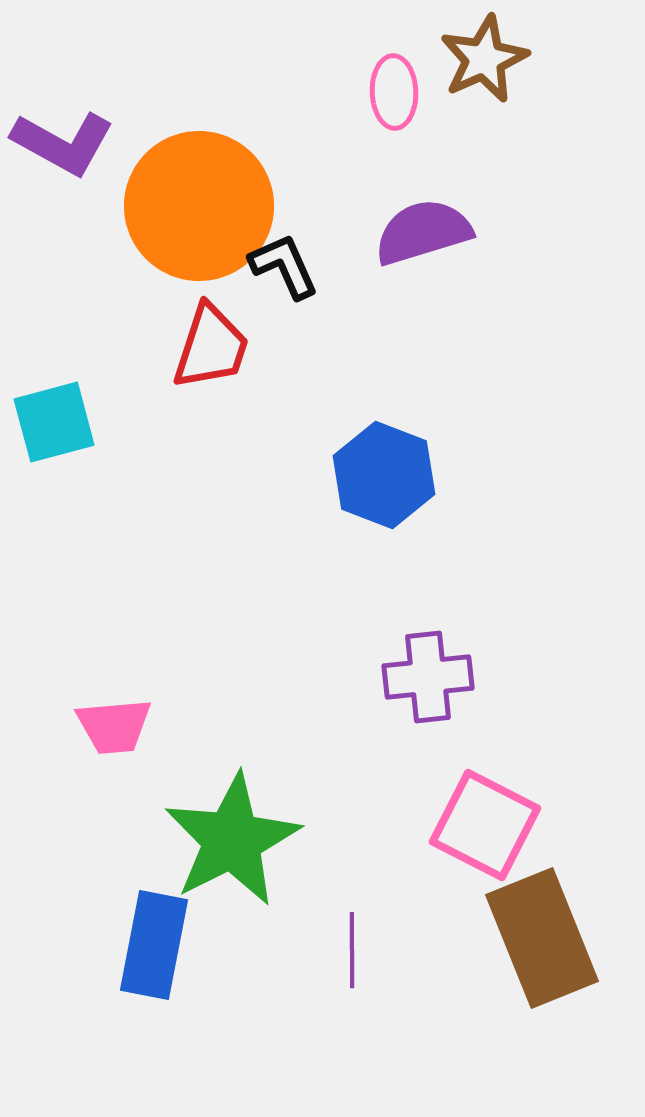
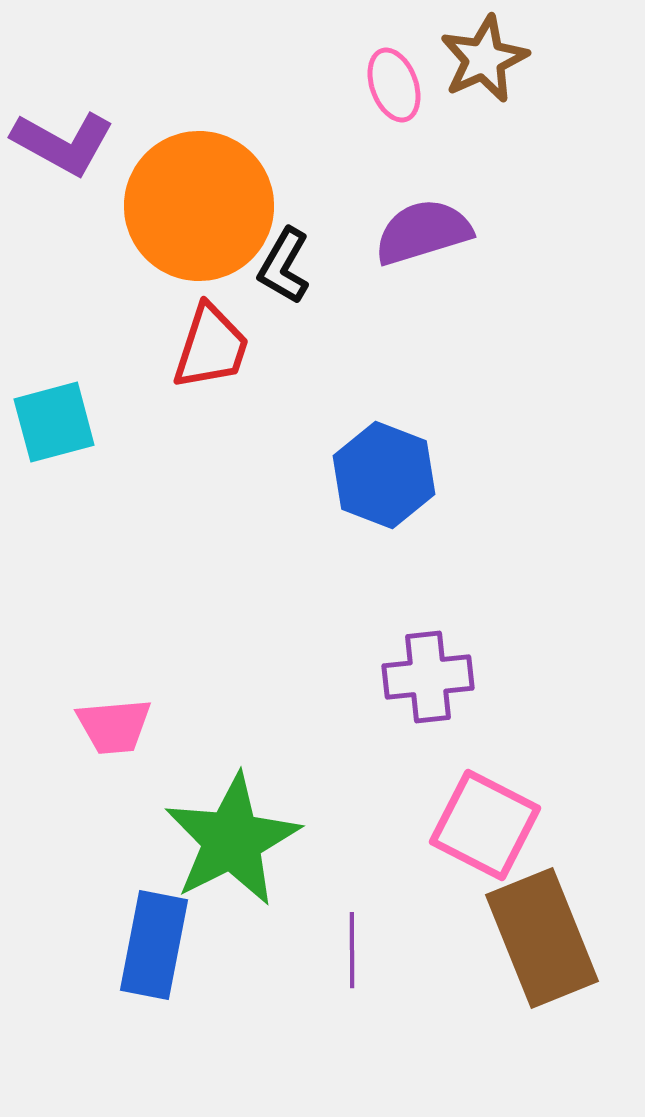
pink ellipse: moved 7 px up; rotated 18 degrees counterclockwise
black L-shape: rotated 126 degrees counterclockwise
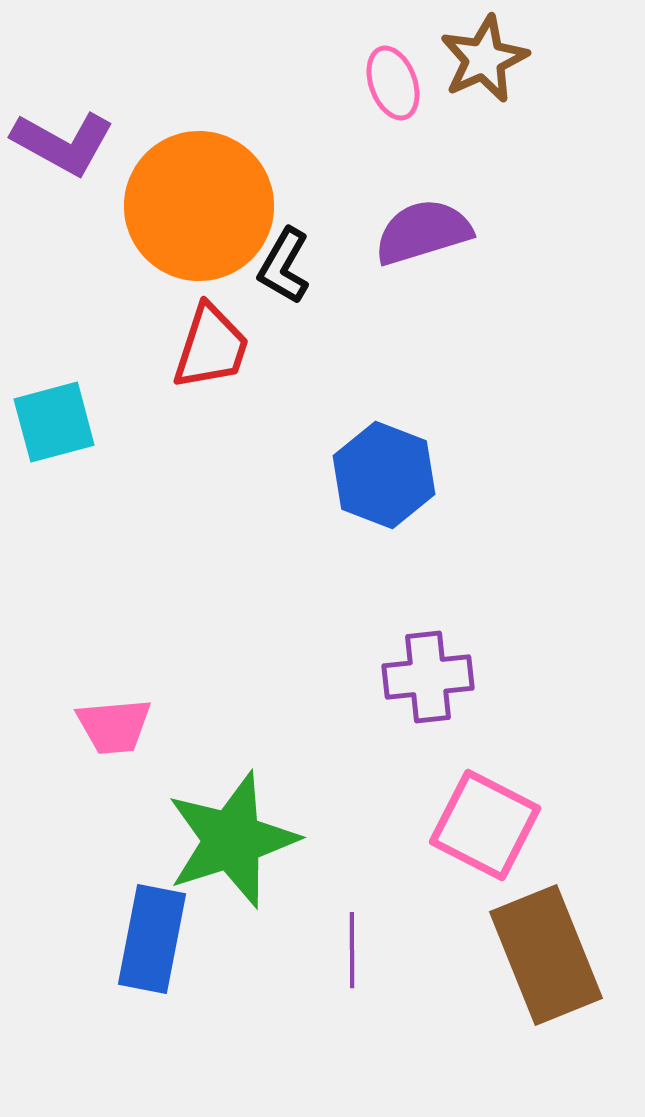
pink ellipse: moved 1 px left, 2 px up
green star: rotated 9 degrees clockwise
brown rectangle: moved 4 px right, 17 px down
blue rectangle: moved 2 px left, 6 px up
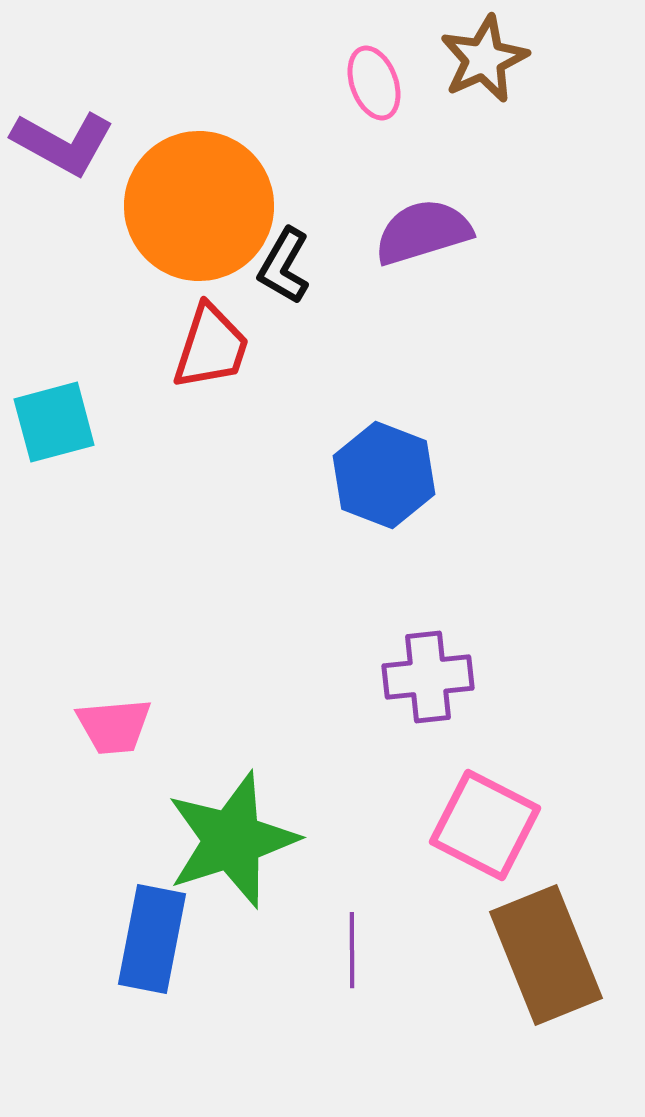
pink ellipse: moved 19 px left
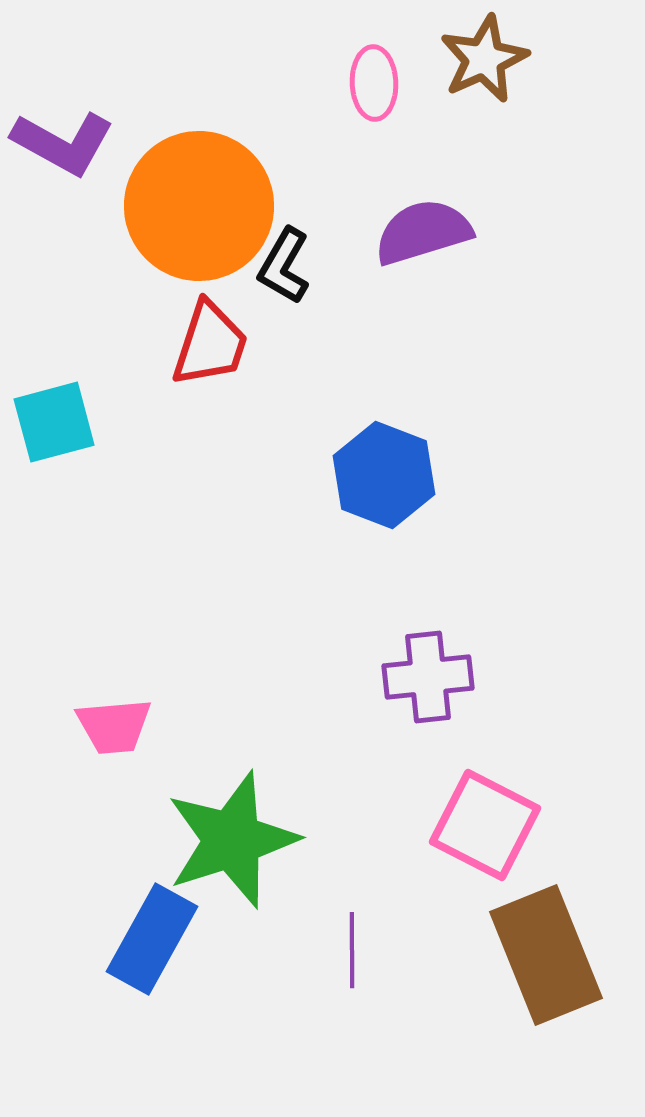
pink ellipse: rotated 18 degrees clockwise
red trapezoid: moved 1 px left, 3 px up
blue rectangle: rotated 18 degrees clockwise
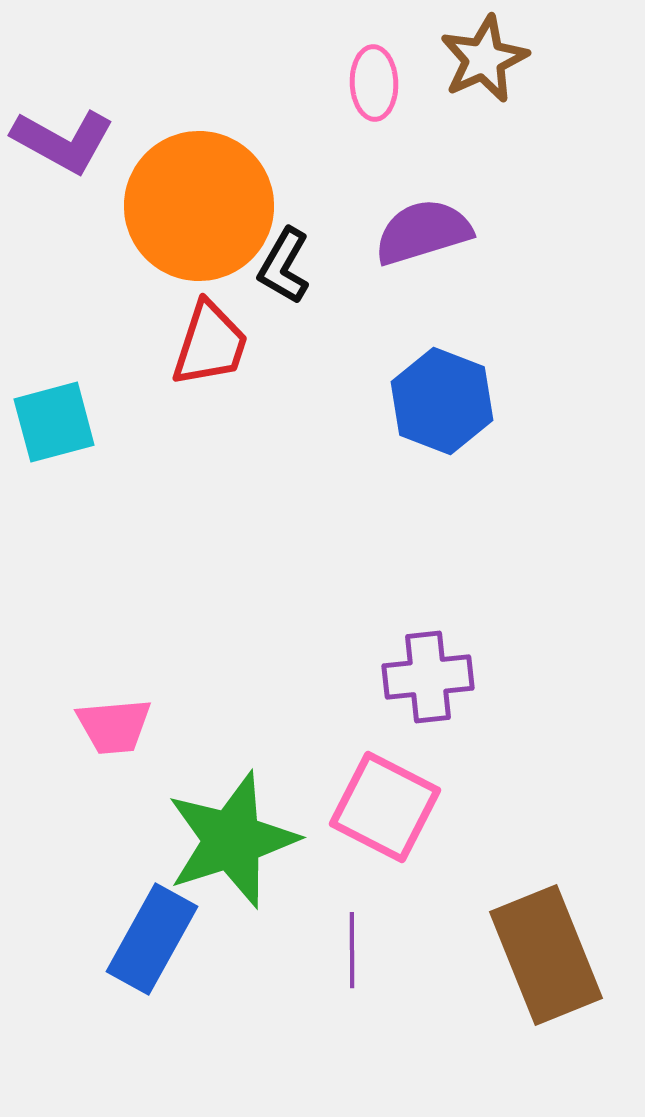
purple L-shape: moved 2 px up
blue hexagon: moved 58 px right, 74 px up
pink square: moved 100 px left, 18 px up
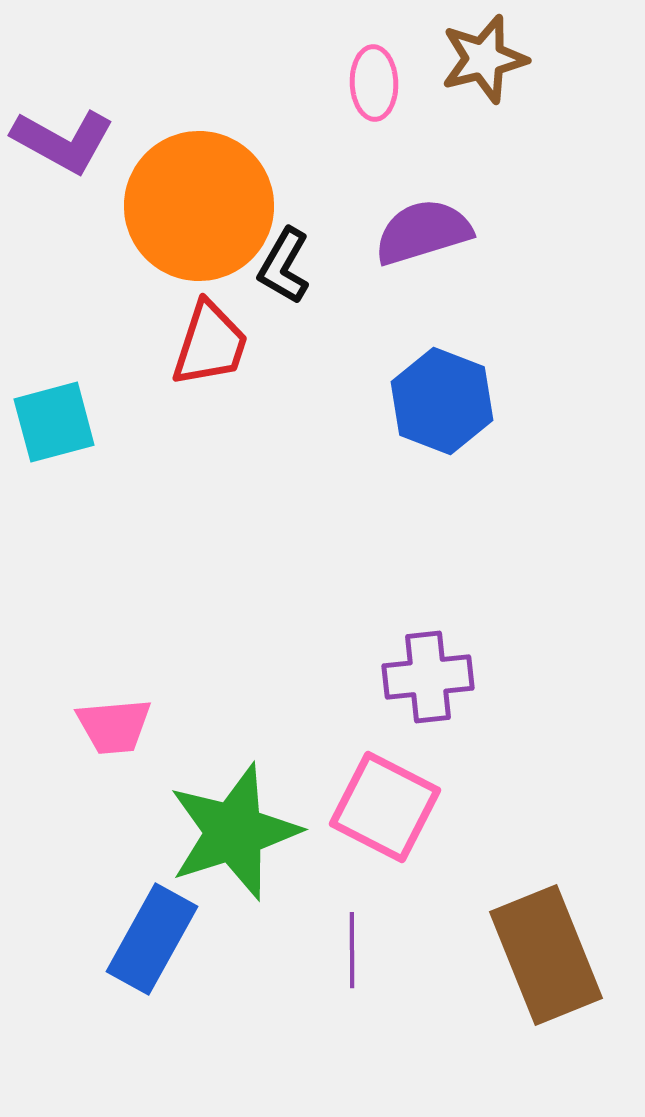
brown star: rotated 10 degrees clockwise
green star: moved 2 px right, 8 px up
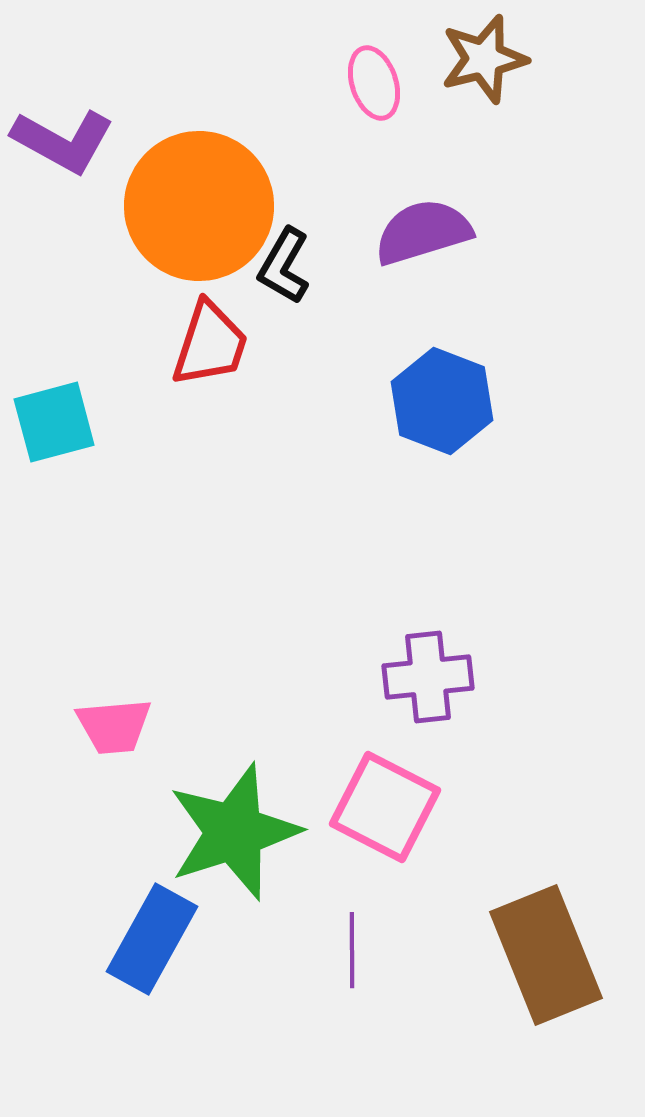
pink ellipse: rotated 16 degrees counterclockwise
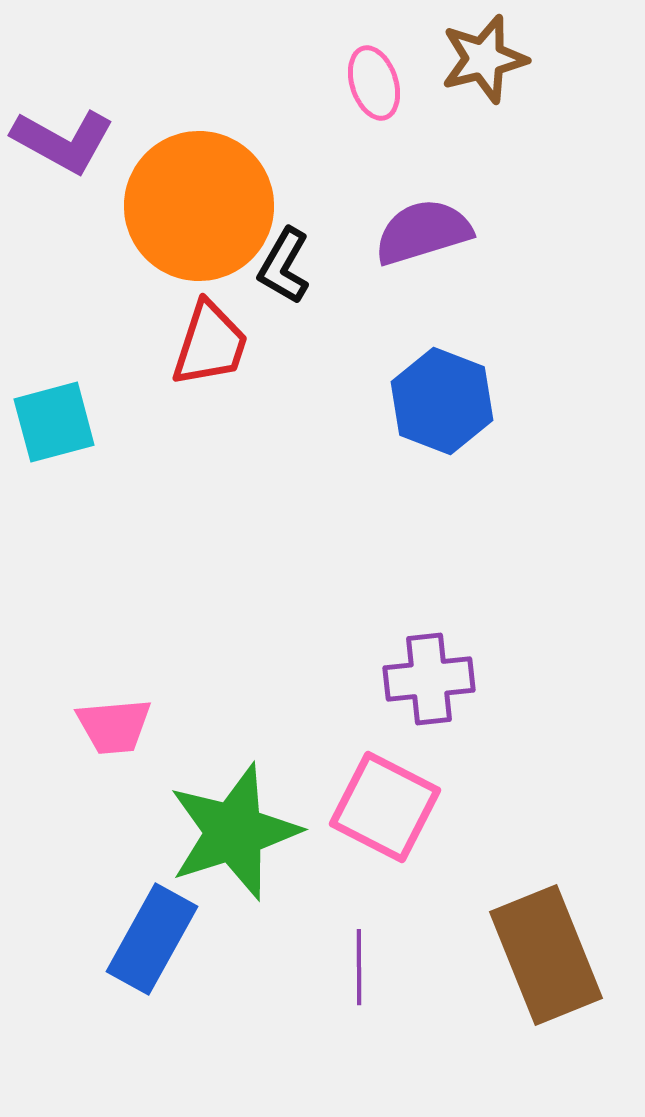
purple cross: moved 1 px right, 2 px down
purple line: moved 7 px right, 17 px down
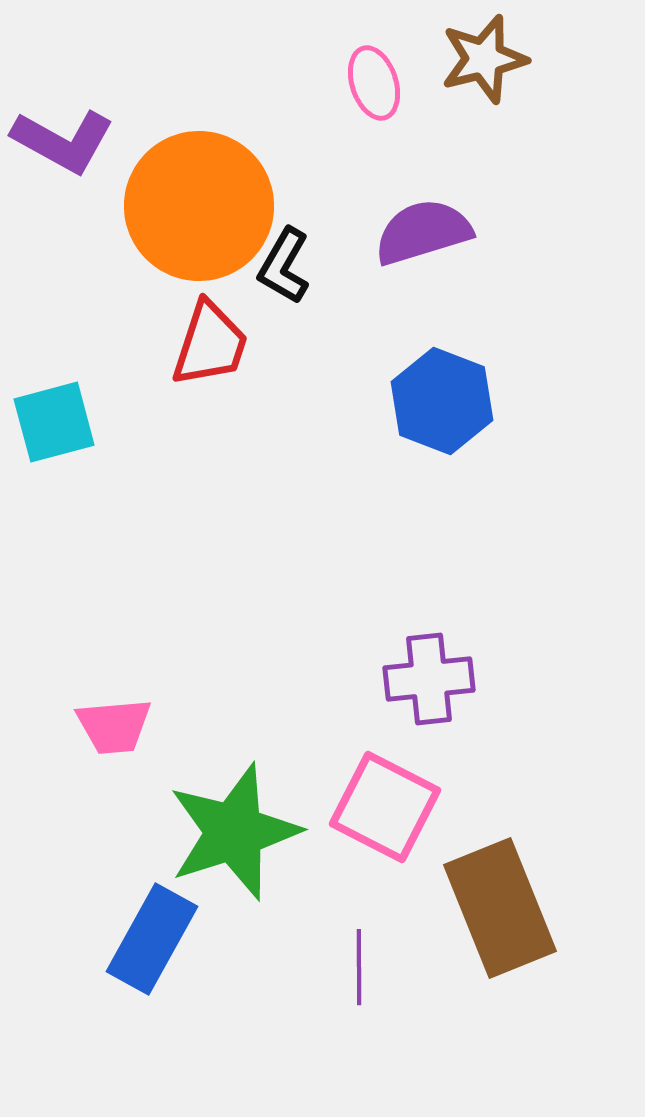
brown rectangle: moved 46 px left, 47 px up
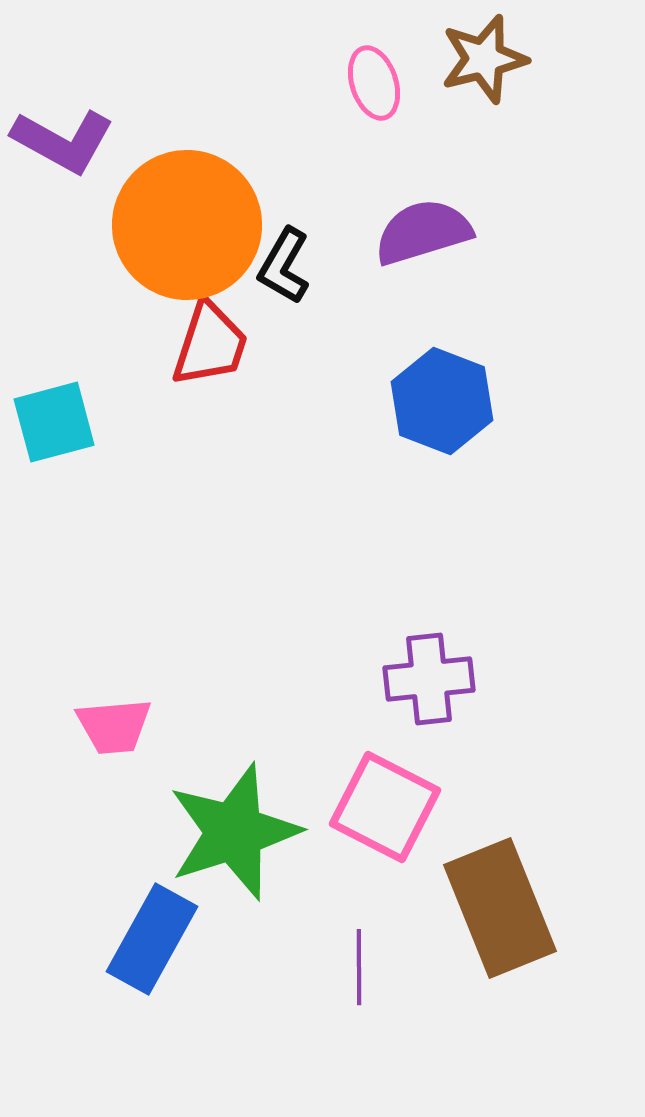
orange circle: moved 12 px left, 19 px down
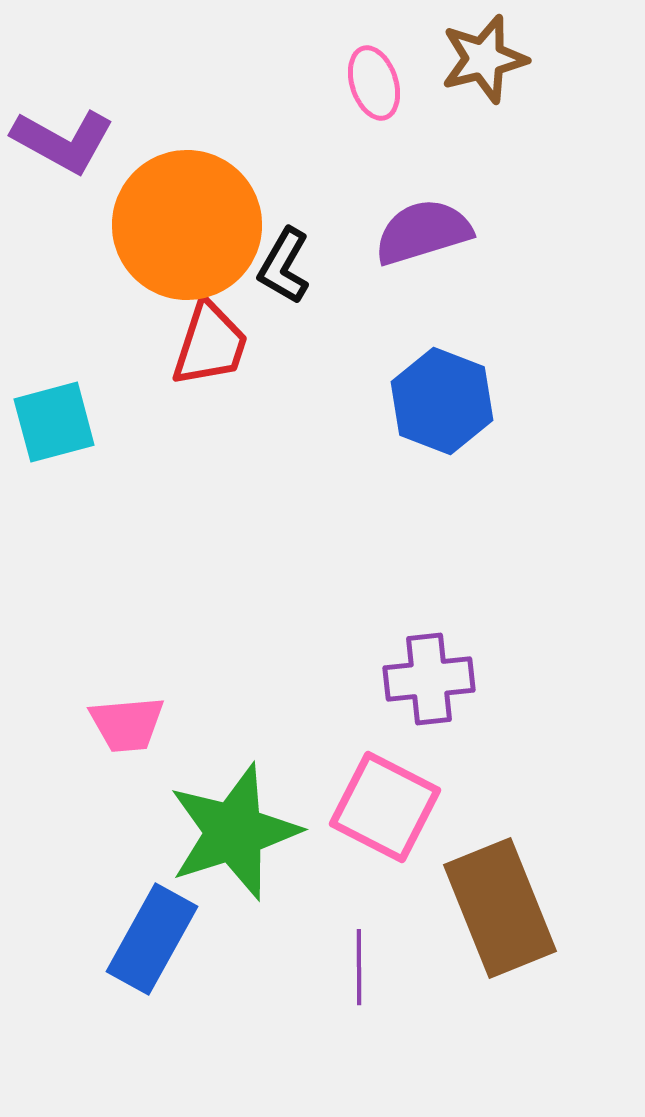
pink trapezoid: moved 13 px right, 2 px up
